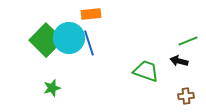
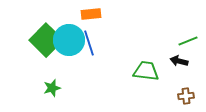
cyan circle: moved 2 px down
green trapezoid: rotated 12 degrees counterclockwise
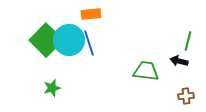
green line: rotated 54 degrees counterclockwise
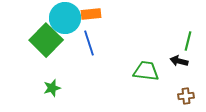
cyan circle: moved 4 px left, 22 px up
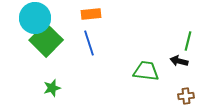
cyan circle: moved 30 px left
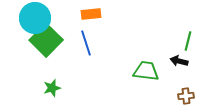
blue line: moved 3 px left
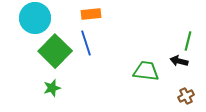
green square: moved 9 px right, 11 px down
brown cross: rotated 21 degrees counterclockwise
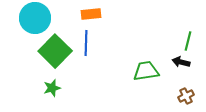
blue line: rotated 20 degrees clockwise
black arrow: moved 2 px right, 1 px down
green trapezoid: rotated 16 degrees counterclockwise
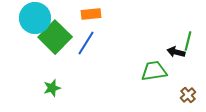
blue line: rotated 30 degrees clockwise
green square: moved 14 px up
black arrow: moved 5 px left, 10 px up
green trapezoid: moved 8 px right
brown cross: moved 2 px right, 1 px up; rotated 14 degrees counterclockwise
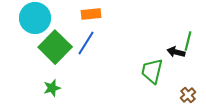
green square: moved 10 px down
green trapezoid: moved 2 px left; rotated 68 degrees counterclockwise
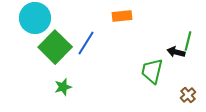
orange rectangle: moved 31 px right, 2 px down
green star: moved 11 px right, 1 px up
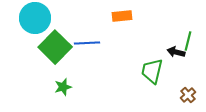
blue line: moved 1 px right; rotated 55 degrees clockwise
